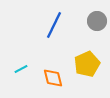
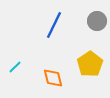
yellow pentagon: moved 3 px right; rotated 10 degrees counterclockwise
cyan line: moved 6 px left, 2 px up; rotated 16 degrees counterclockwise
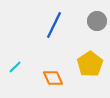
orange diamond: rotated 10 degrees counterclockwise
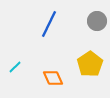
blue line: moved 5 px left, 1 px up
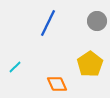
blue line: moved 1 px left, 1 px up
orange diamond: moved 4 px right, 6 px down
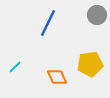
gray circle: moved 6 px up
yellow pentagon: rotated 25 degrees clockwise
orange diamond: moved 7 px up
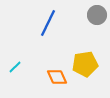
yellow pentagon: moved 5 px left
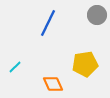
orange diamond: moved 4 px left, 7 px down
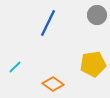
yellow pentagon: moved 8 px right
orange diamond: rotated 30 degrees counterclockwise
